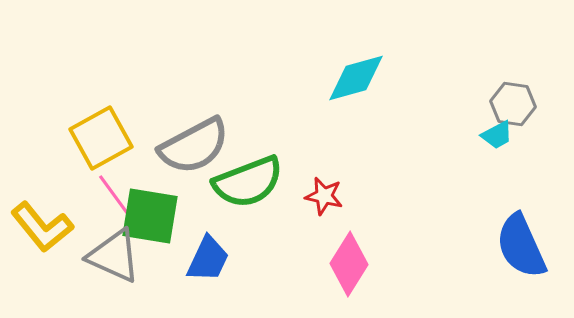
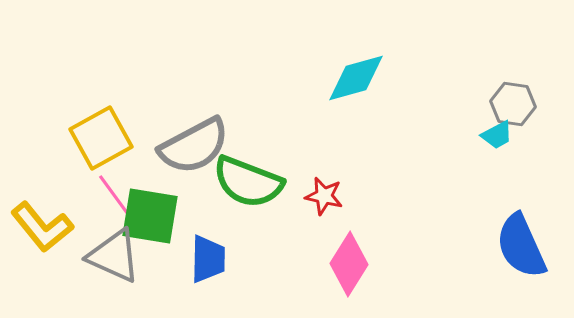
green semicircle: rotated 42 degrees clockwise
blue trapezoid: rotated 24 degrees counterclockwise
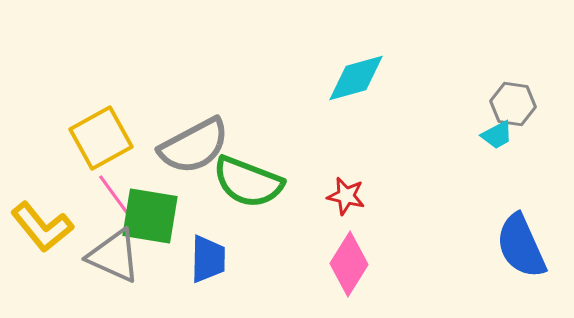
red star: moved 22 px right
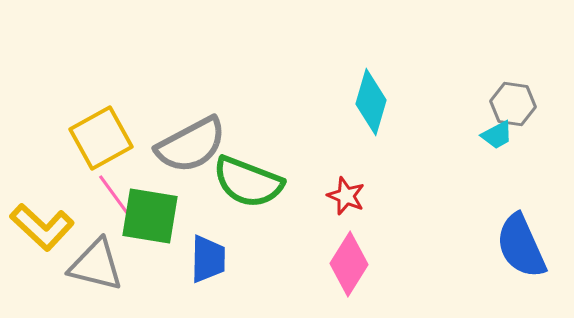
cyan diamond: moved 15 px right, 24 px down; rotated 58 degrees counterclockwise
gray semicircle: moved 3 px left, 1 px up
red star: rotated 9 degrees clockwise
yellow L-shape: rotated 8 degrees counterclockwise
gray triangle: moved 18 px left, 9 px down; rotated 10 degrees counterclockwise
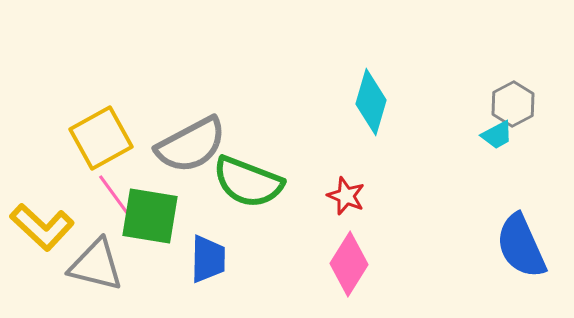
gray hexagon: rotated 24 degrees clockwise
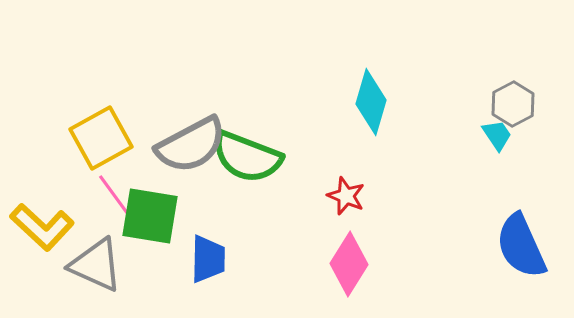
cyan trapezoid: rotated 96 degrees counterclockwise
green semicircle: moved 1 px left, 25 px up
gray triangle: rotated 10 degrees clockwise
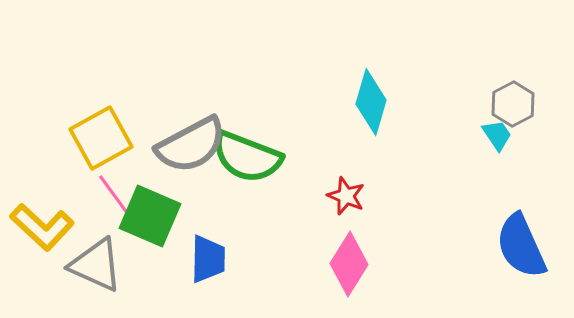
green square: rotated 14 degrees clockwise
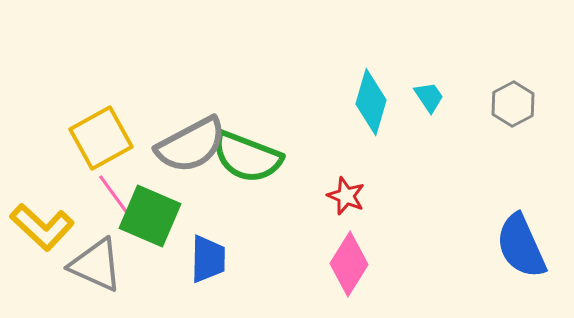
cyan trapezoid: moved 68 px left, 38 px up
